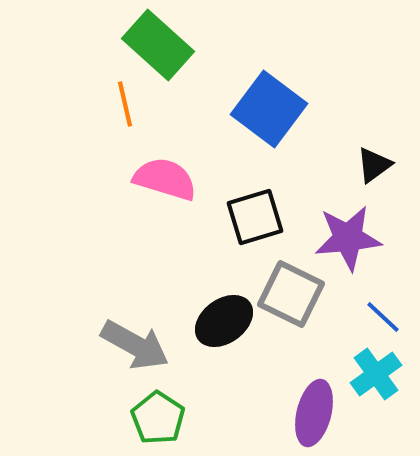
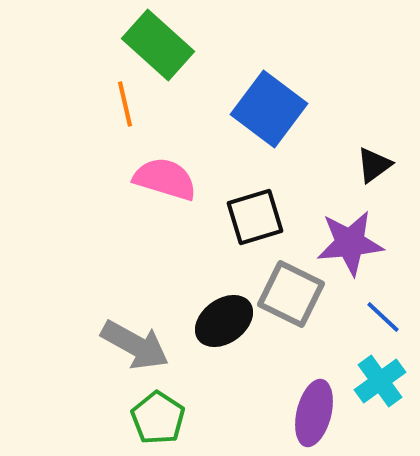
purple star: moved 2 px right, 5 px down
cyan cross: moved 4 px right, 7 px down
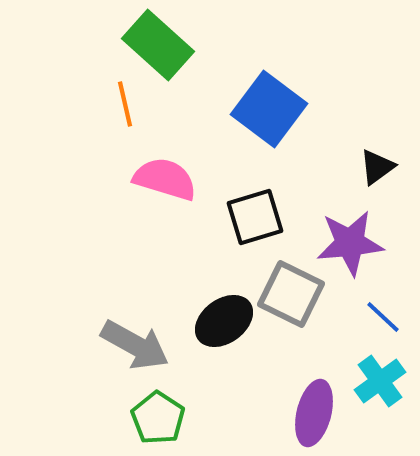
black triangle: moved 3 px right, 2 px down
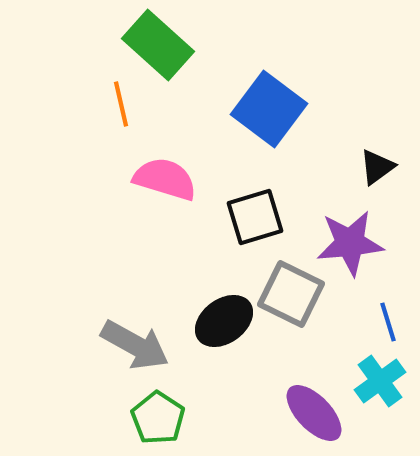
orange line: moved 4 px left
blue line: moved 5 px right, 5 px down; rotated 30 degrees clockwise
purple ellipse: rotated 58 degrees counterclockwise
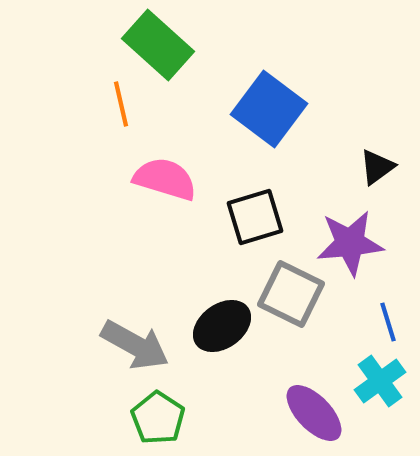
black ellipse: moved 2 px left, 5 px down
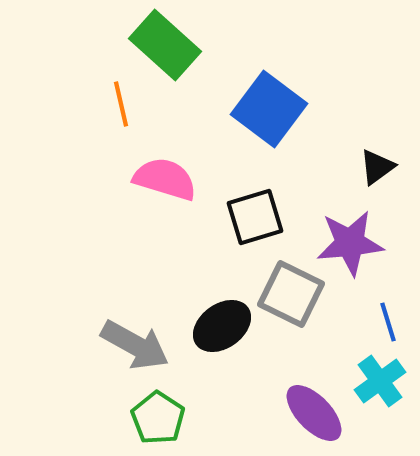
green rectangle: moved 7 px right
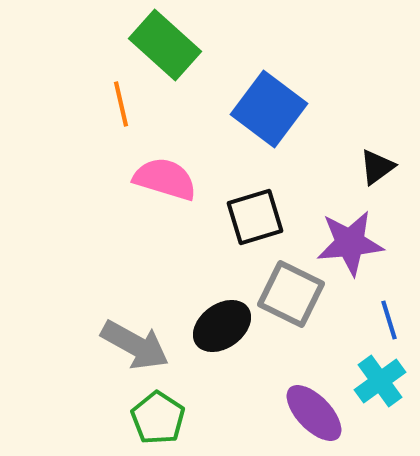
blue line: moved 1 px right, 2 px up
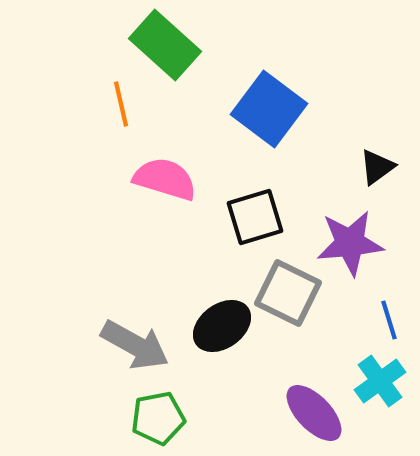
gray square: moved 3 px left, 1 px up
green pentagon: rotated 28 degrees clockwise
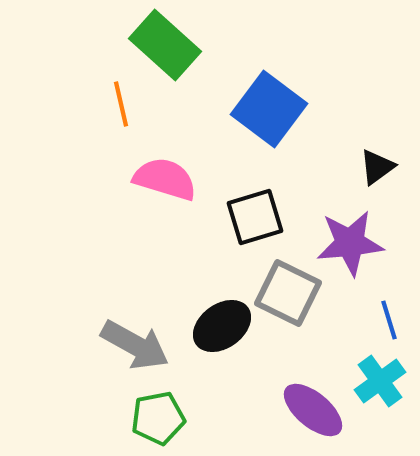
purple ellipse: moved 1 px left, 3 px up; rotated 6 degrees counterclockwise
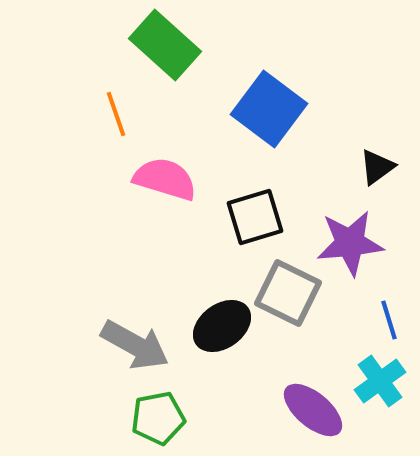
orange line: moved 5 px left, 10 px down; rotated 6 degrees counterclockwise
